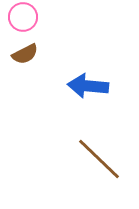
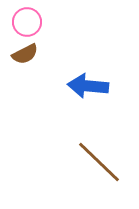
pink circle: moved 4 px right, 5 px down
brown line: moved 3 px down
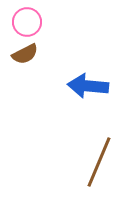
brown line: rotated 69 degrees clockwise
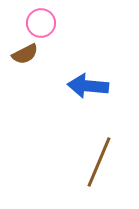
pink circle: moved 14 px right, 1 px down
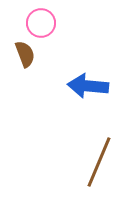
brown semicircle: rotated 84 degrees counterclockwise
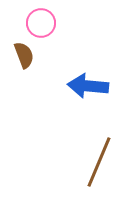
brown semicircle: moved 1 px left, 1 px down
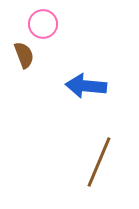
pink circle: moved 2 px right, 1 px down
blue arrow: moved 2 px left
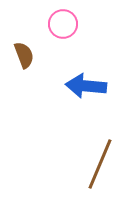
pink circle: moved 20 px right
brown line: moved 1 px right, 2 px down
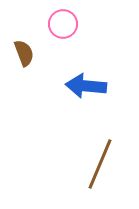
brown semicircle: moved 2 px up
